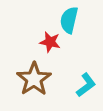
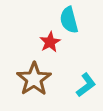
cyan semicircle: rotated 28 degrees counterclockwise
red star: rotated 30 degrees clockwise
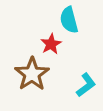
red star: moved 1 px right, 2 px down
brown star: moved 2 px left, 5 px up
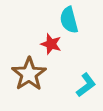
red star: rotated 25 degrees counterclockwise
brown star: moved 3 px left
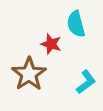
cyan semicircle: moved 7 px right, 4 px down
cyan L-shape: moved 3 px up
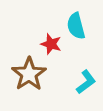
cyan semicircle: moved 2 px down
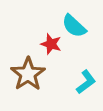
cyan semicircle: moved 2 px left; rotated 32 degrees counterclockwise
brown star: moved 1 px left
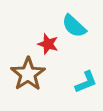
red star: moved 3 px left
cyan L-shape: rotated 15 degrees clockwise
